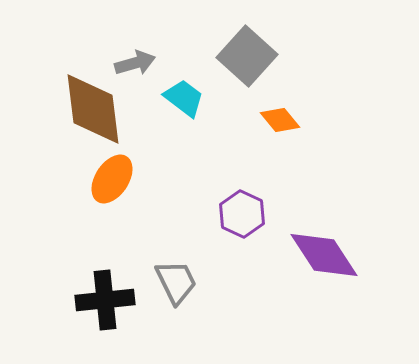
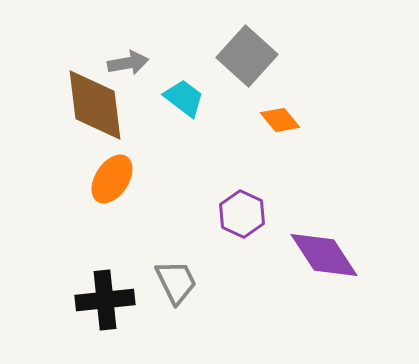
gray arrow: moved 7 px left; rotated 6 degrees clockwise
brown diamond: moved 2 px right, 4 px up
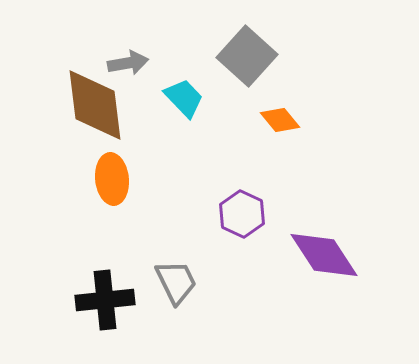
cyan trapezoid: rotated 9 degrees clockwise
orange ellipse: rotated 39 degrees counterclockwise
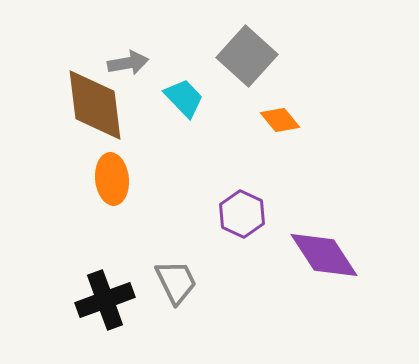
black cross: rotated 14 degrees counterclockwise
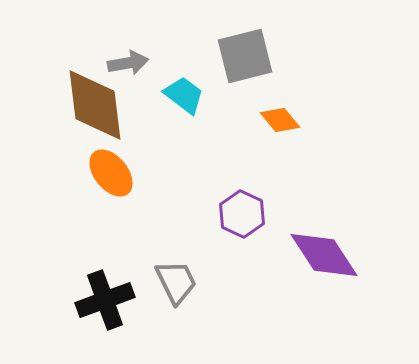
gray square: moved 2 px left; rotated 34 degrees clockwise
cyan trapezoid: moved 3 px up; rotated 9 degrees counterclockwise
orange ellipse: moved 1 px left, 6 px up; rotated 33 degrees counterclockwise
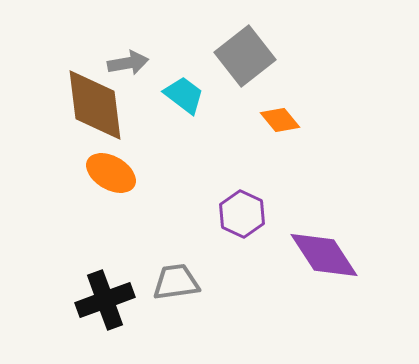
gray square: rotated 24 degrees counterclockwise
orange ellipse: rotated 21 degrees counterclockwise
gray trapezoid: rotated 72 degrees counterclockwise
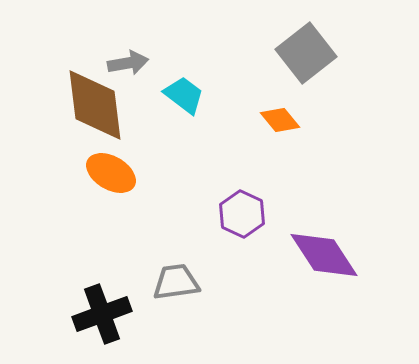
gray square: moved 61 px right, 3 px up
black cross: moved 3 px left, 14 px down
